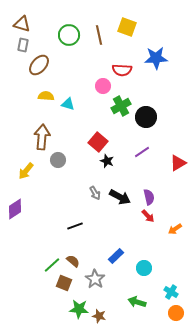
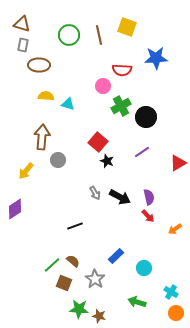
brown ellipse: rotated 50 degrees clockwise
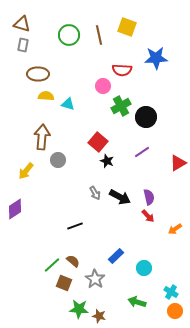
brown ellipse: moved 1 px left, 9 px down
orange circle: moved 1 px left, 2 px up
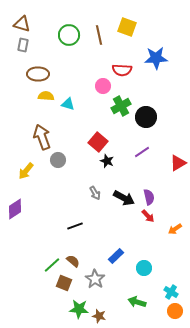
brown arrow: rotated 25 degrees counterclockwise
black arrow: moved 4 px right, 1 px down
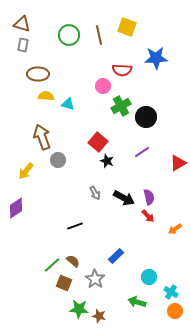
purple diamond: moved 1 px right, 1 px up
cyan circle: moved 5 px right, 9 px down
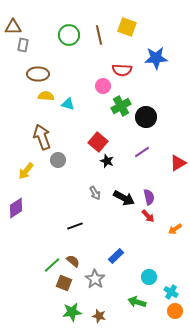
brown triangle: moved 9 px left, 3 px down; rotated 18 degrees counterclockwise
green star: moved 7 px left, 3 px down; rotated 12 degrees counterclockwise
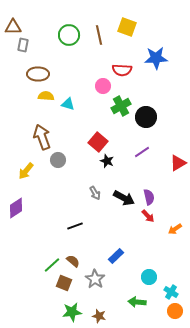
green arrow: rotated 12 degrees counterclockwise
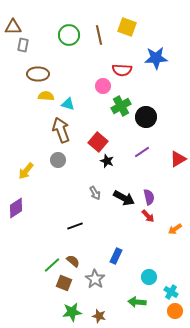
brown arrow: moved 19 px right, 7 px up
red triangle: moved 4 px up
blue rectangle: rotated 21 degrees counterclockwise
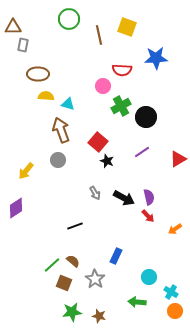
green circle: moved 16 px up
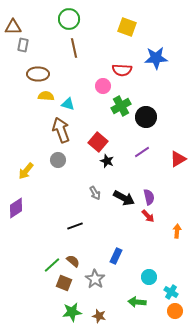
brown line: moved 25 px left, 13 px down
orange arrow: moved 2 px right, 2 px down; rotated 128 degrees clockwise
